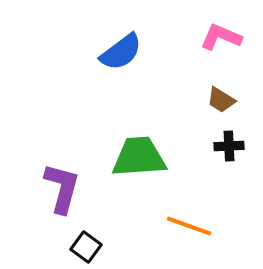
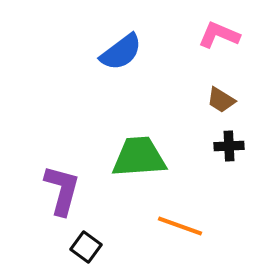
pink L-shape: moved 2 px left, 2 px up
purple L-shape: moved 2 px down
orange line: moved 9 px left
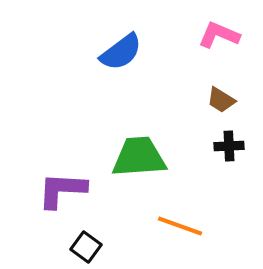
purple L-shape: rotated 102 degrees counterclockwise
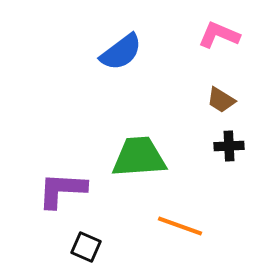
black square: rotated 12 degrees counterclockwise
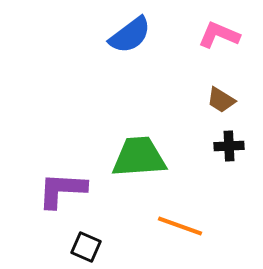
blue semicircle: moved 9 px right, 17 px up
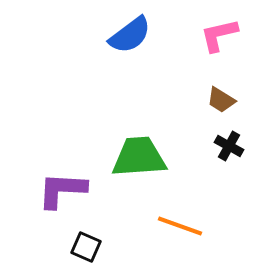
pink L-shape: rotated 36 degrees counterclockwise
black cross: rotated 32 degrees clockwise
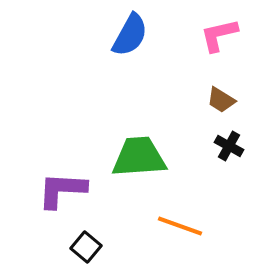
blue semicircle: rotated 24 degrees counterclockwise
black square: rotated 16 degrees clockwise
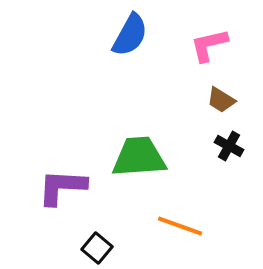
pink L-shape: moved 10 px left, 10 px down
purple L-shape: moved 3 px up
black square: moved 11 px right, 1 px down
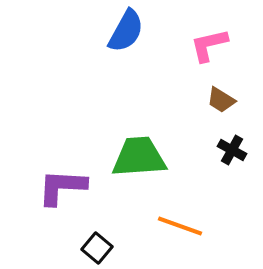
blue semicircle: moved 4 px left, 4 px up
black cross: moved 3 px right, 4 px down
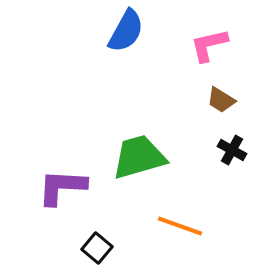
green trapezoid: rotated 12 degrees counterclockwise
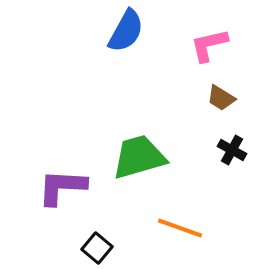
brown trapezoid: moved 2 px up
orange line: moved 2 px down
